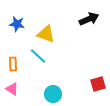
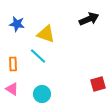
cyan circle: moved 11 px left
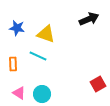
blue star: moved 4 px down
cyan line: rotated 18 degrees counterclockwise
red square: rotated 14 degrees counterclockwise
pink triangle: moved 7 px right, 4 px down
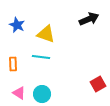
blue star: moved 3 px up; rotated 14 degrees clockwise
cyan line: moved 3 px right, 1 px down; rotated 18 degrees counterclockwise
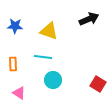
blue star: moved 2 px left, 1 px down; rotated 21 degrees counterclockwise
yellow triangle: moved 3 px right, 3 px up
cyan line: moved 2 px right
red square: rotated 28 degrees counterclockwise
cyan circle: moved 11 px right, 14 px up
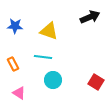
black arrow: moved 1 px right, 2 px up
orange rectangle: rotated 24 degrees counterclockwise
red square: moved 2 px left, 2 px up
